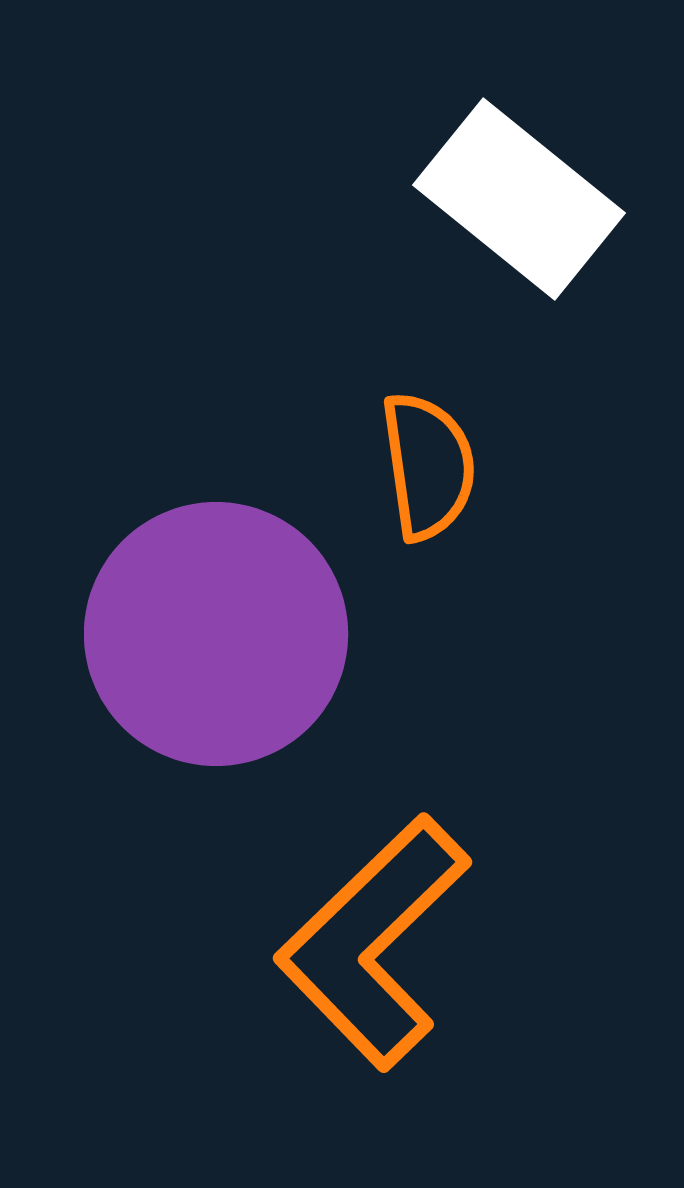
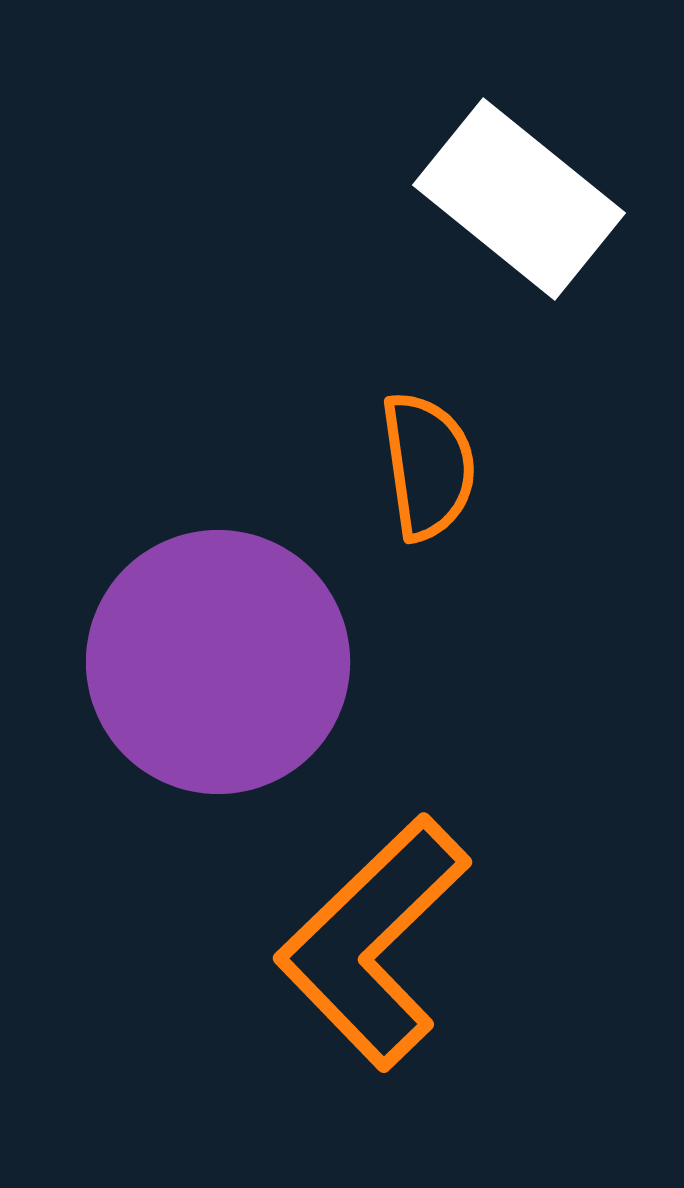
purple circle: moved 2 px right, 28 px down
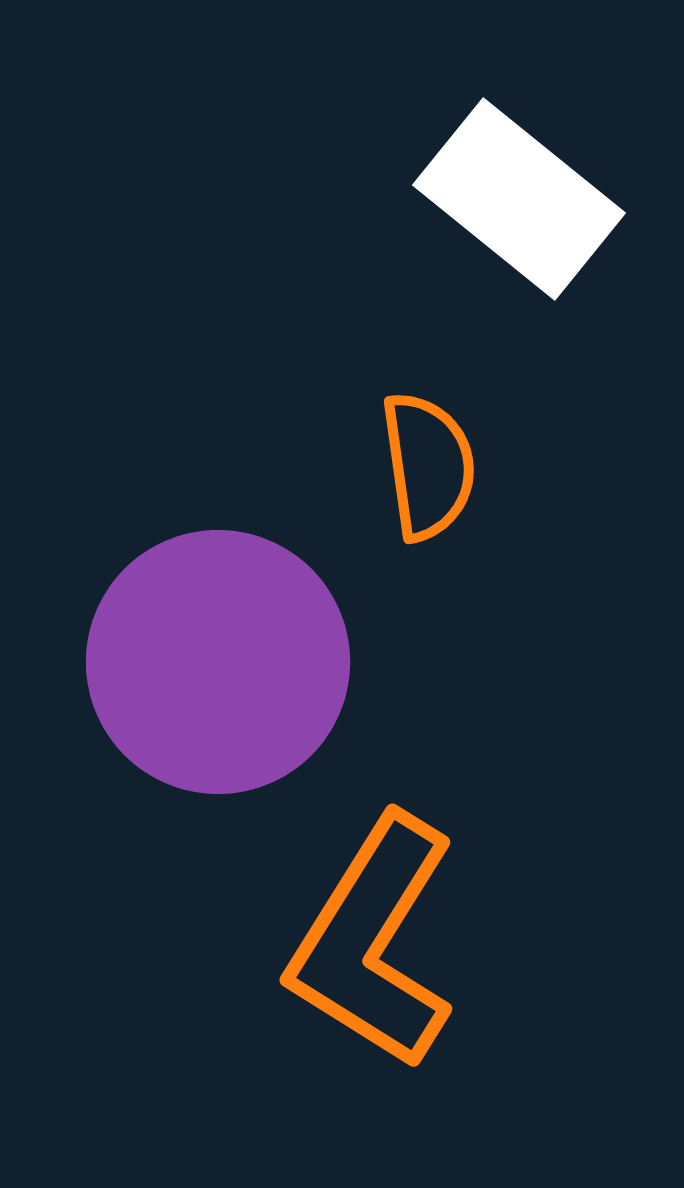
orange L-shape: rotated 14 degrees counterclockwise
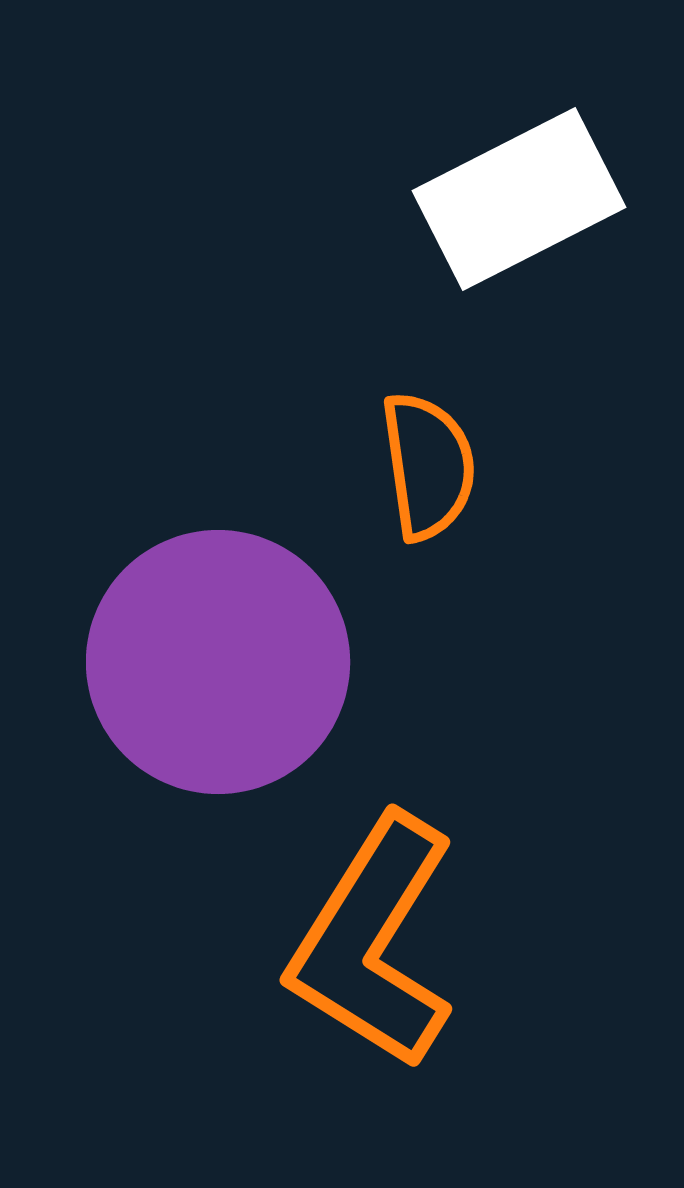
white rectangle: rotated 66 degrees counterclockwise
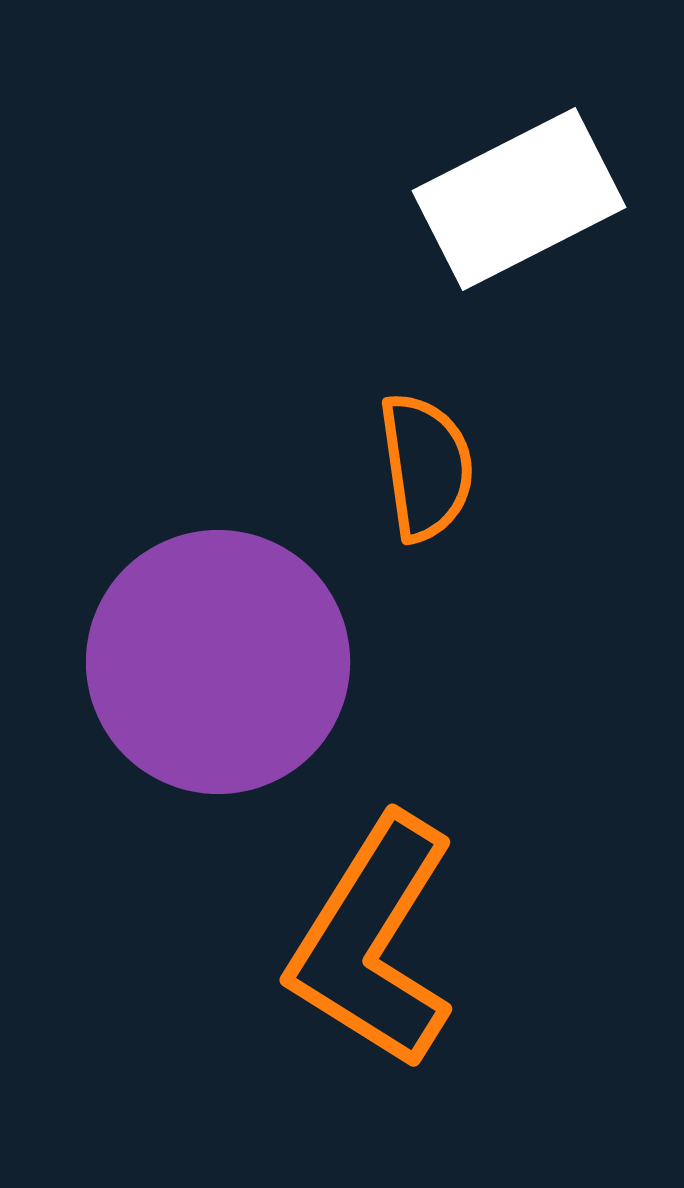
orange semicircle: moved 2 px left, 1 px down
